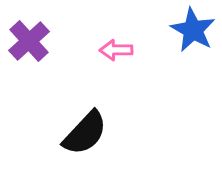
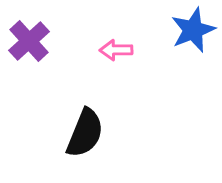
blue star: rotated 21 degrees clockwise
black semicircle: rotated 21 degrees counterclockwise
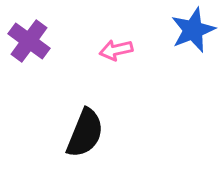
purple cross: rotated 12 degrees counterclockwise
pink arrow: rotated 12 degrees counterclockwise
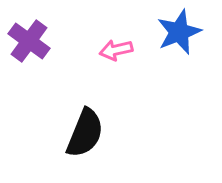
blue star: moved 14 px left, 2 px down
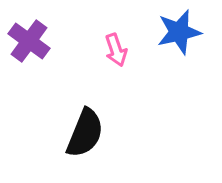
blue star: rotated 9 degrees clockwise
pink arrow: rotated 96 degrees counterclockwise
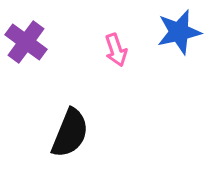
purple cross: moved 3 px left, 1 px down
black semicircle: moved 15 px left
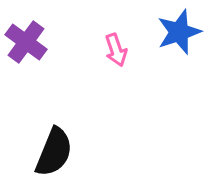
blue star: rotated 6 degrees counterclockwise
black semicircle: moved 16 px left, 19 px down
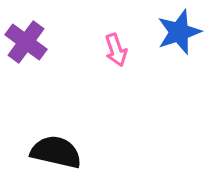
black semicircle: moved 2 px right; rotated 99 degrees counterclockwise
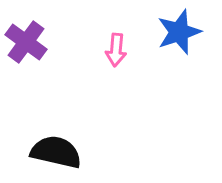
pink arrow: rotated 24 degrees clockwise
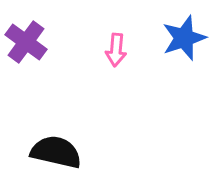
blue star: moved 5 px right, 6 px down
